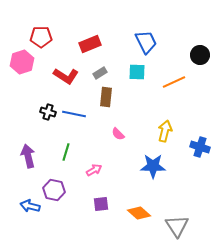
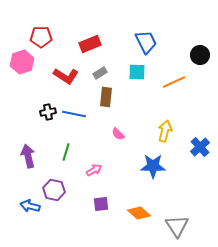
black cross: rotated 28 degrees counterclockwise
blue cross: rotated 30 degrees clockwise
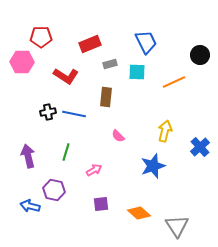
pink hexagon: rotated 20 degrees clockwise
gray rectangle: moved 10 px right, 9 px up; rotated 16 degrees clockwise
pink semicircle: moved 2 px down
blue star: rotated 20 degrees counterclockwise
